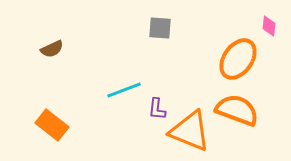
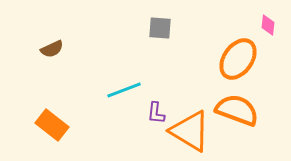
pink diamond: moved 1 px left, 1 px up
purple L-shape: moved 1 px left, 4 px down
orange triangle: rotated 9 degrees clockwise
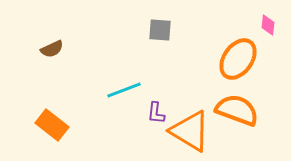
gray square: moved 2 px down
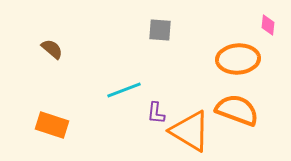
brown semicircle: rotated 115 degrees counterclockwise
orange ellipse: rotated 51 degrees clockwise
orange rectangle: rotated 20 degrees counterclockwise
